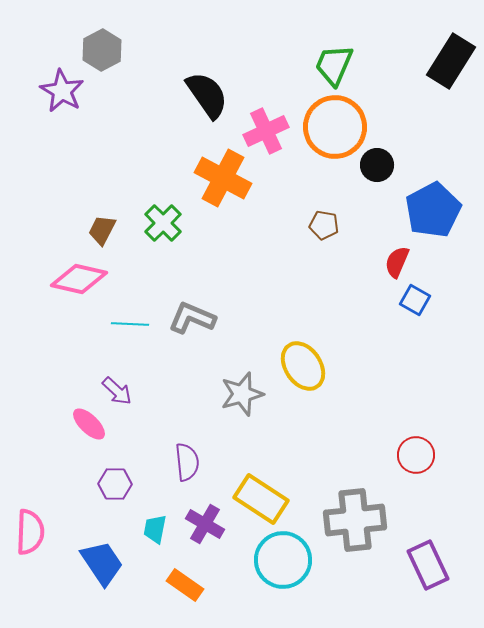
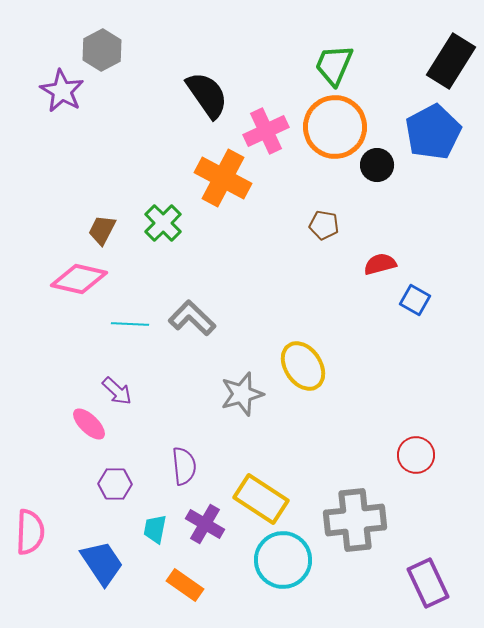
blue pentagon: moved 78 px up
red semicircle: moved 17 px left, 2 px down; rotated 52 degrees clockwise
gray L-shape: rotated 21 degrees clockwise
purple semicircle: moved 3 px left, 4 px down
purple rectangle: moved 18 px down
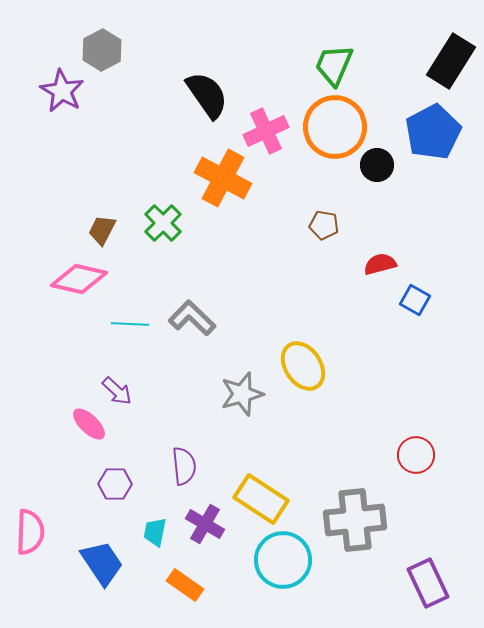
cyan trapezoid: moved 3 px down
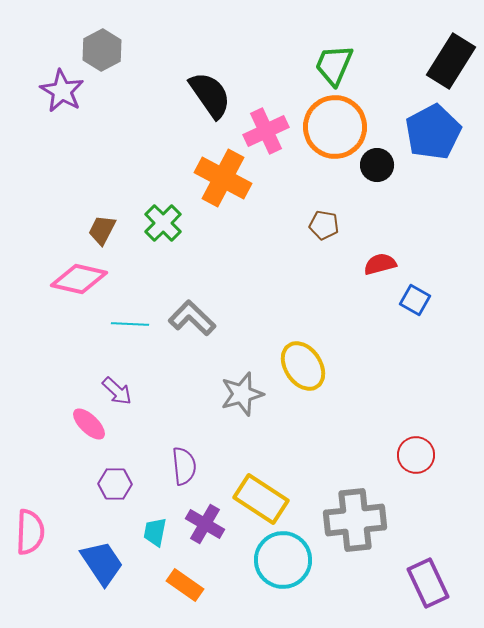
black semicircle: moved 3 px right
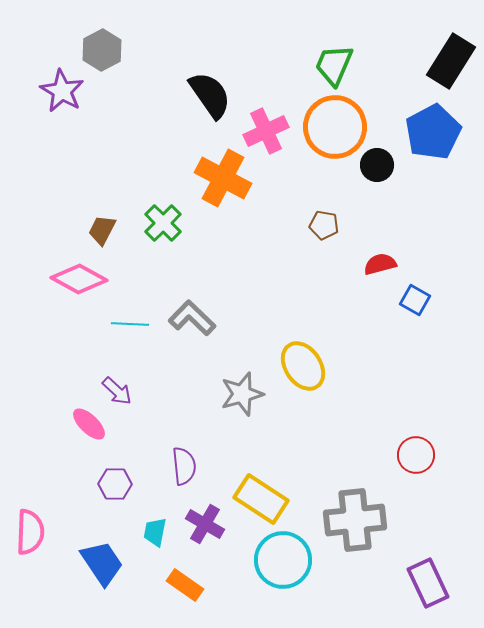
pink diamond: rotated 16 degrees clockwise
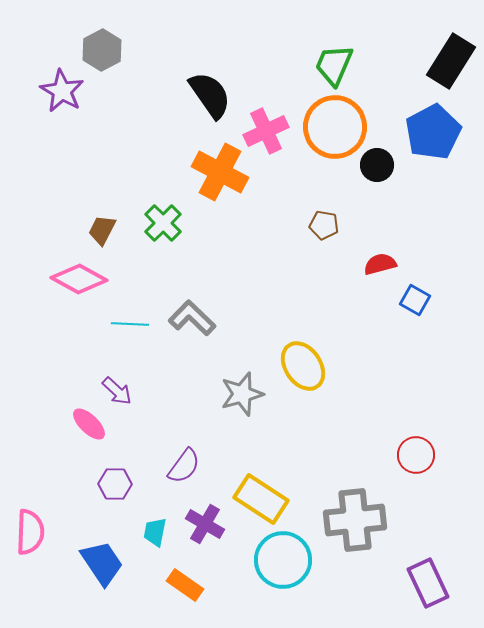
orange cross: moved 3 px left, 6 px up
purple semicircle: rotated 42 degrees clockwise
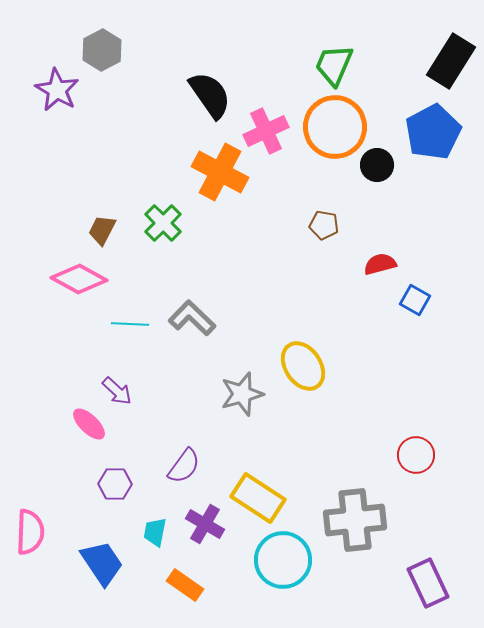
purple star: moved 5 px left, 1 px up
yellow rectangle: moved 3 px left, 1 px up
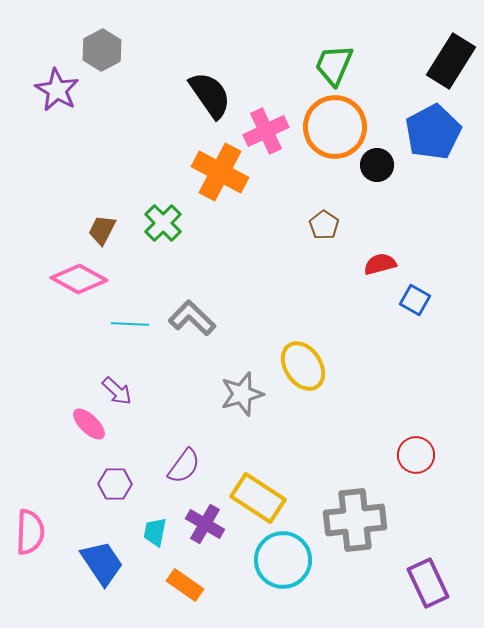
brown pentagon: rotated 24 degrees clockwise
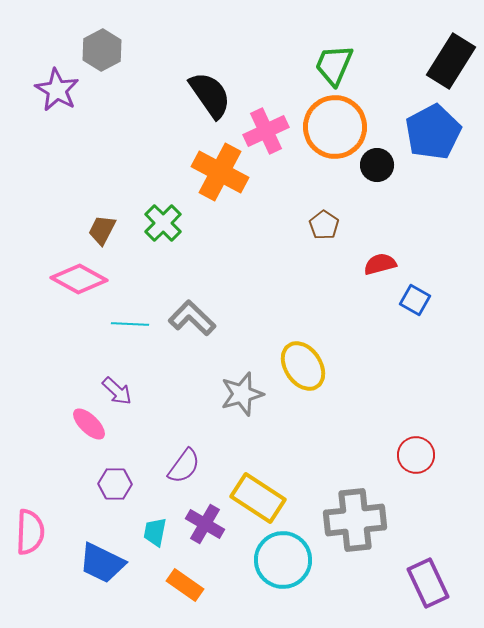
blue trapezoid: rotated 150 degrees clockwise
